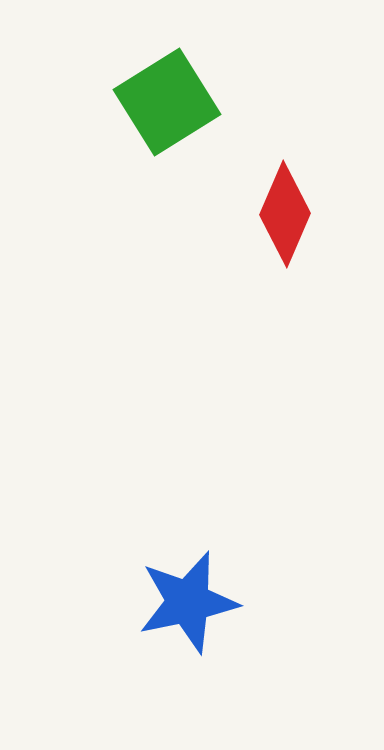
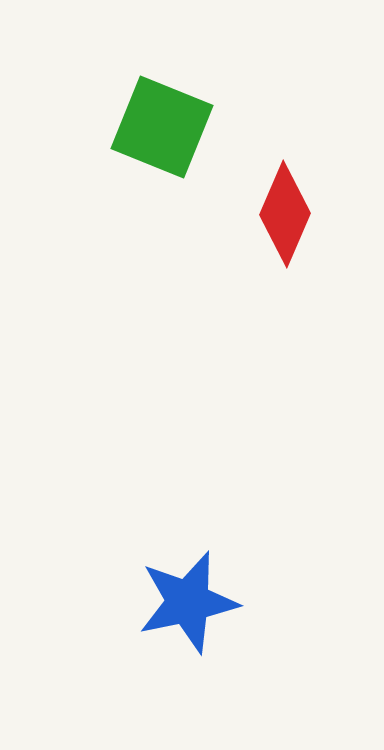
green square: moved 5 px left, 25 px down; rotated 36 degrees counterclockwise
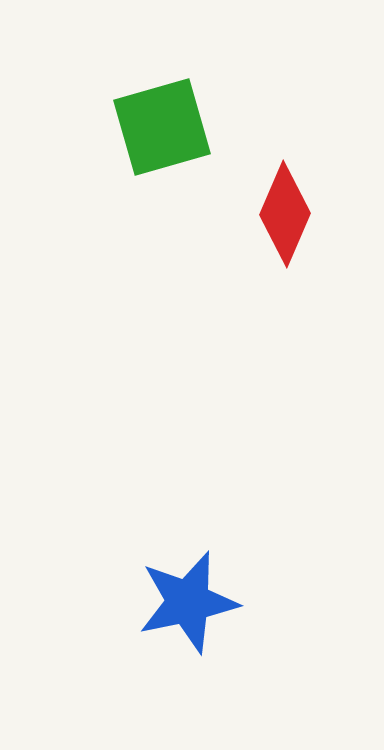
green square: rotated 38 degrees counterclockwise
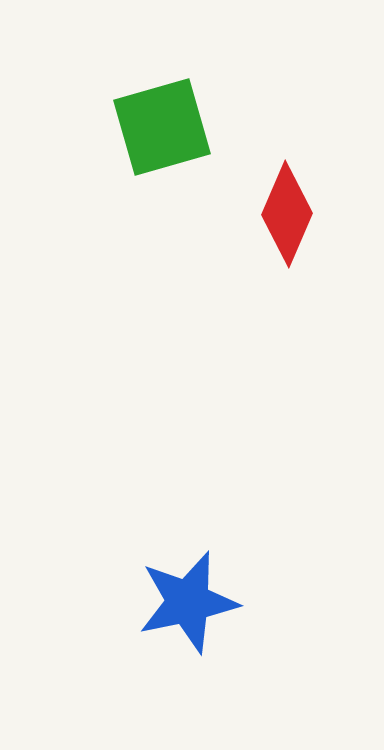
red diamond: moved 2 px right
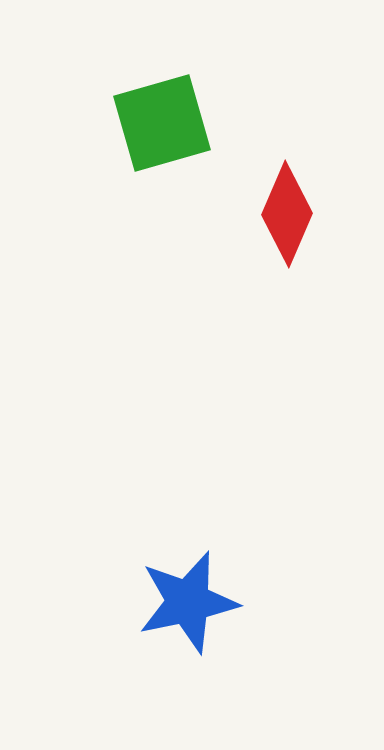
green square: moved 4 px up
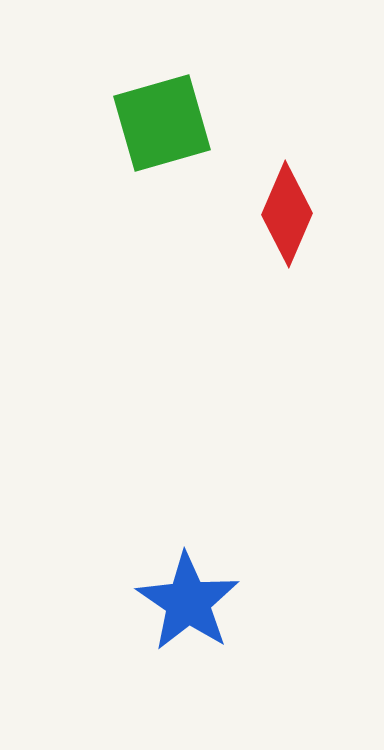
blue star: rotated 26 degrees counterclockwise
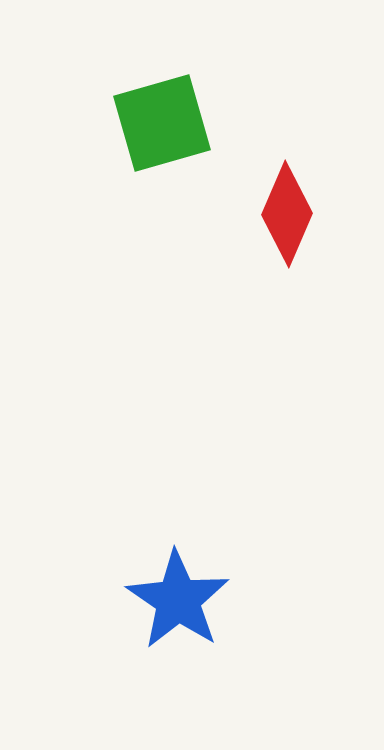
blue star: moved 10 px left, 2 px up
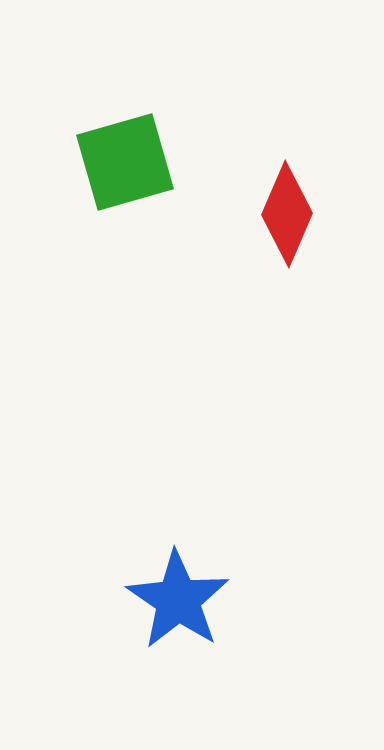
green square: moved 37 px left, 39 px down
